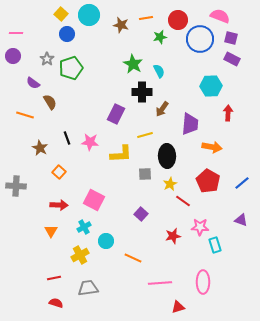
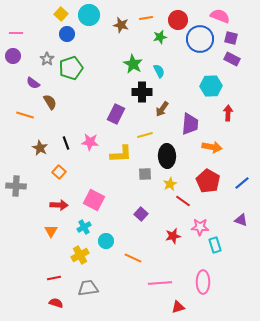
black line at (67, 138): moved 1 px left, 5 px down
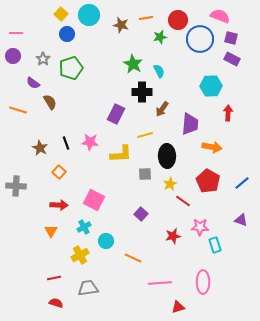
gray star at (47, 59): moved 4 px left
orange line at (25, 115): moved 7 px left, 5 px up
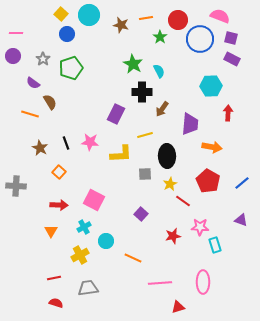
green star at (160, 37): rotated 24 degrees counterclockwise
orange line at (18, 110): moved 12 px right, 4 px down
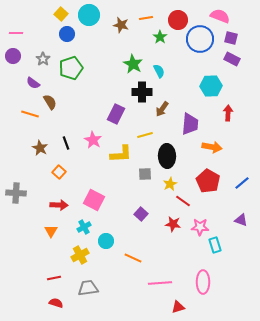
pink star at (90, 142): moved 3 px right, 2 px up; rotated 24 degrees clockwise
gray cross at (16, 186): moved 7 px down
red star at (173, 236): moved 12 px up; rotated 21 degrees clockwise
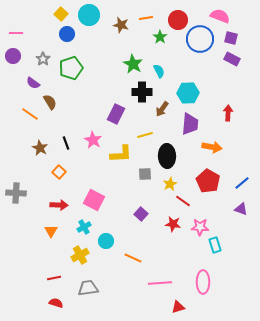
cyan hexagon at (211, 86): moved 23 px left, 7 px down
orange line at (30, 114): rotated 18 degrees clockwise
purple triangle at (241, 220): moved 11 px up
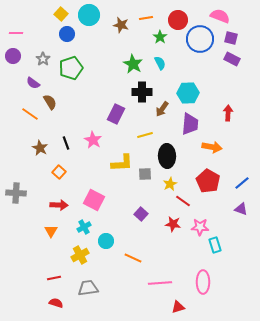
cyan semicircle at (159, 71): moved 1 px right, 8 px up
yellow L-shape at (121, 154): moved 1 px right, 9 px down
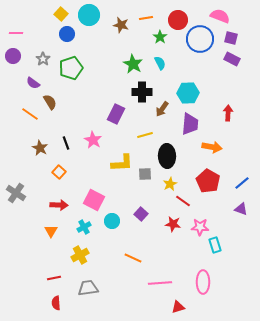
gray cross at (16, 193): rotated 30 degrees clockwise
cyan circle at (106, 241): moved 6 px right, 20 px up
red semicircle at (56, 303): rotated 112 degrees counterclockwise
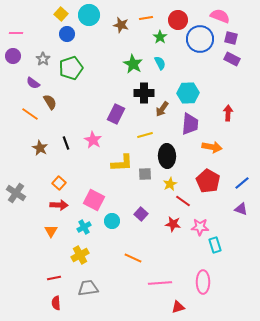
black cross at (142, 92): moved 2 px right, 1 px down
orange square at (59, 172): moved 11 px down
